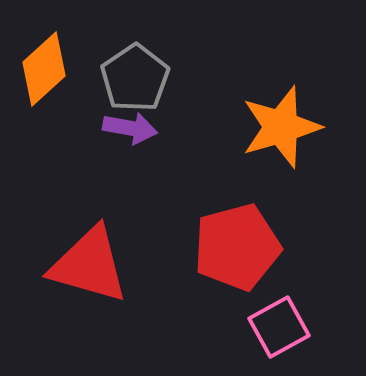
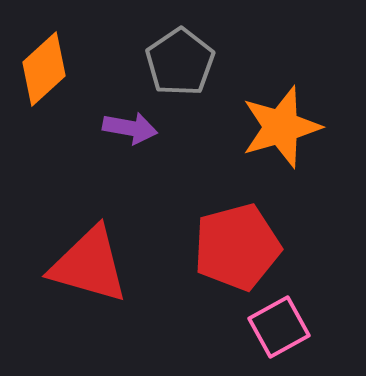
gray pentagon: moved 45 px right, 16 px up
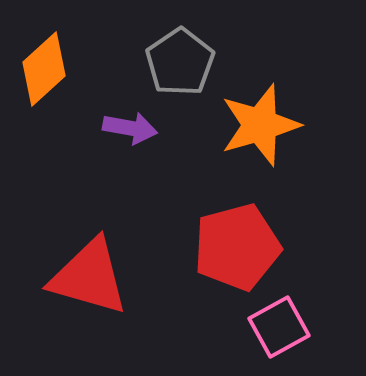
orange star: moved 21 px left, 2 px up
red triangle: moved 12 px down
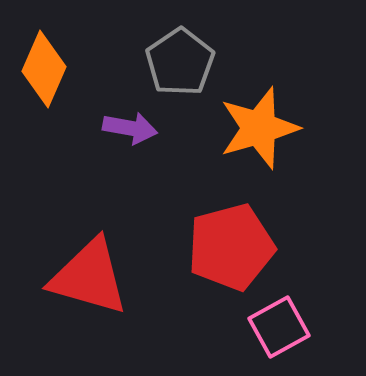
orange diamond: rotated 24 degrees counterclockwise
orange star: moved 1 px left, 3 px down
red pentagon: moved 6 px left
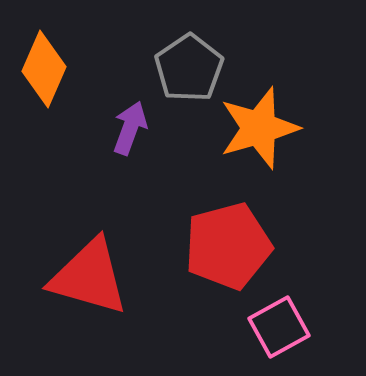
gray pentagon: moved 9 px right, 6 px down
purple arrow: rotated 80 degrees counterclockwise
red pentagon: moved 3 px left, 1 px up
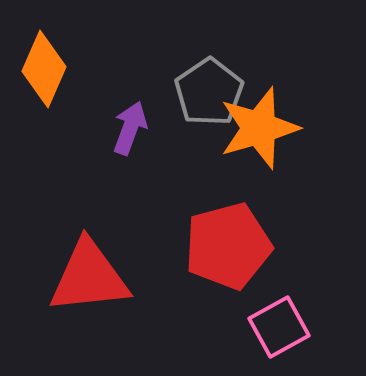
gray pentagon: moved 20 px right, 24 px down
red triangle: rotated 22 degrees counterclockwise
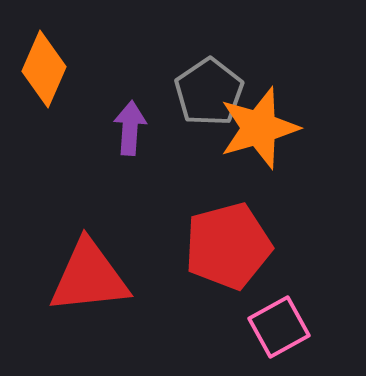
purple arrow: rotated 16 degrees counterclockwise
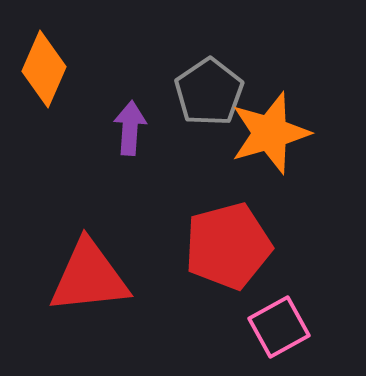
orange star: moved 11 px right, 5 px down
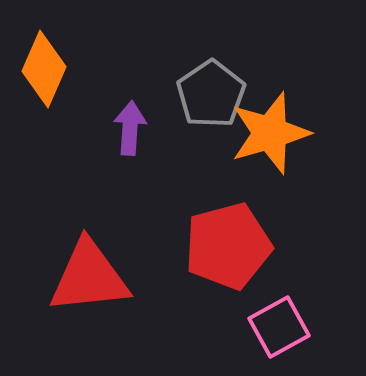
gray pentagon: moved 2 px right, 2 px down
